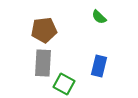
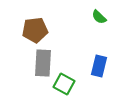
brown pentagon: moved 9 px left
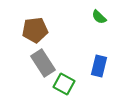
gray rectangle: rotated 36 degrees counterclockwise
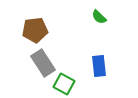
blue rectangle: rotated 20 degrees counterclockwise
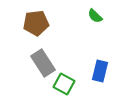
green semicircle: moved 4 px left, 1 px up
brown pentagon: moved 1 px right, 7 px up
blue rectangle: moved 1 px right, 5 px down; rotated 20 degrees clockwise
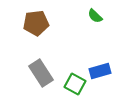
gray rectangle: moved 2 px left, 10 px down
blue rectangle: rotated 60 degrees clockwise
green square: moved 11 px right
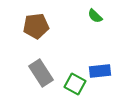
brown pentagon: moved 3 px down
blue rectangle: rotated 10 degrees clockwise
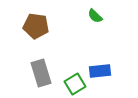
brown pentagon: rotated 15 degrees clockwise
gray rectangle: rotated 16 degrees clockwise
green square: rotated 30 degrees clockwise
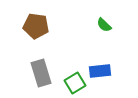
green semicircle: moved 9 px right, 9 px down
green square: moved 1 px up
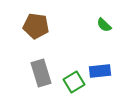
green square: moved 1 px left, 1 px up
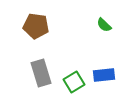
blue rectangle: moved 4 px right, 4 px down
